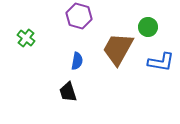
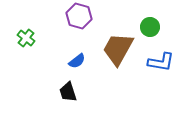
green circle: moved 2 px right
blue semicircle: rotated 42 degrees clockwise
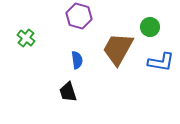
blue semicircle: moved 1 px up; rotated 60 degrees counterclockwise
